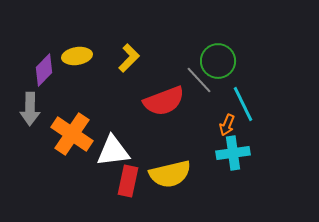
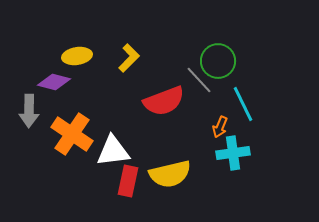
purple diamond: moved 10 px right, 12 px down; rotated 60 degrees clockwise
gray arrow: moved 1 px left, 2 px down
orange arrow: moved 7 px left, 2 px down
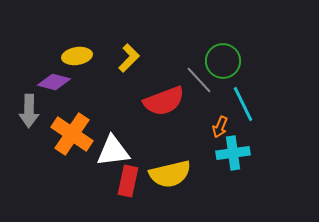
green circle: moved 5 px right
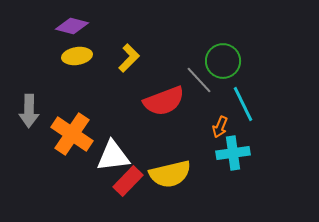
purple diamond: moved 18 px right, 56 px up
white triangle: moved 5 px down
red rectangle: rotated 32 degrees clockwise
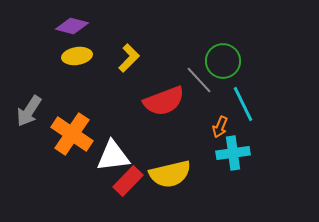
gray arrow: rotated 32 degrees clockwise
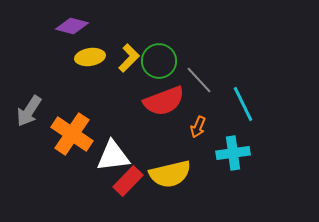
yellow ellipse: moved 13 px right, 1 px down
green circle: moved 64 px left
orange arrow: moved 22 px left
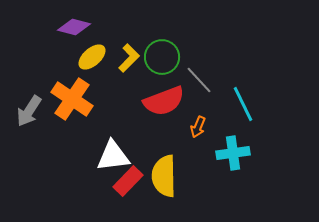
purple diamond: moved 2 px right, 1 px down
yellow ellipse: moved 2 px right; rotated 32 degrees counterclockwise
green circle: moved 3 px right, 4 px up
orange cross: moved 35 px up
yellow semicircle: moved 6 px left, 2 px down; rotated 102 degrees clockwise
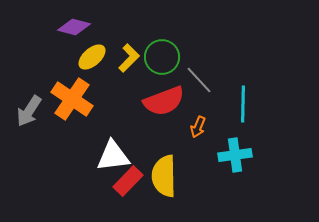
cyan line: rotated 27 degrees clockwise
cyan cross: moved 2 px right, 2 px down
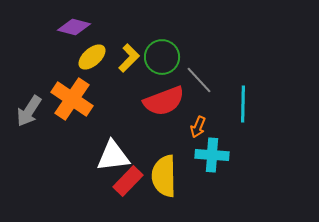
cyan cross: moved 23 px left; rotated 12 degrees clockwise
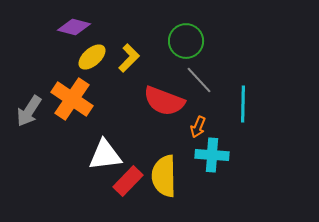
green circle: moved 24 px right, 16 px up
red semicircle: rotated 42 degrees clockwise
white triangle: moved 8 px left, 1 px up
